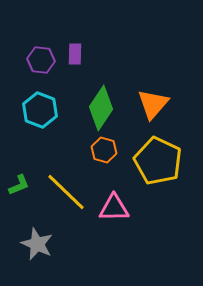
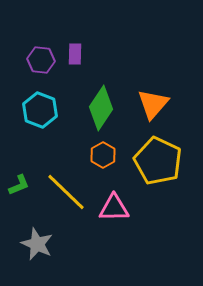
orange hexagon: moved 1 px left, 5 px down; rotated 15 degrees clockwise
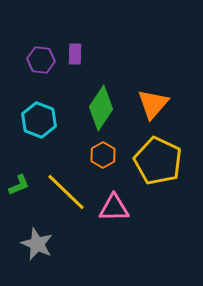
cyan hexagon: moved 1 px left, 10 px down
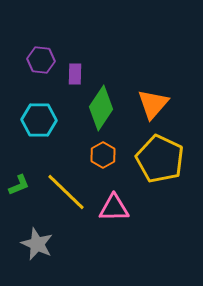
purple rectangle: moved 20 px down
cyan hexagon: rotated 20 degrees counterclockwise
yellow pentagon: moved 2 px right, 2 px up
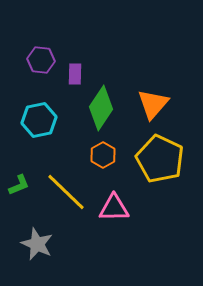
cyan hexagon: rotated 12 degrees counterclockwise
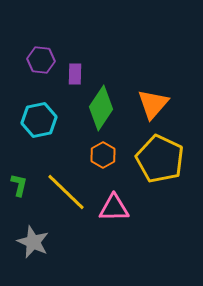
green L-shape: rotated 55 degrees counterclockwise
gray star: moved 4 px left, 2 px up
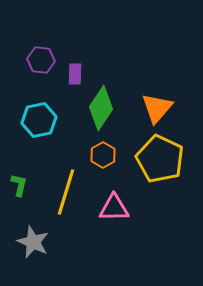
orange triangle: moved 4 px right, 4 px down
yellow line: rotated 63 degrees clockwise
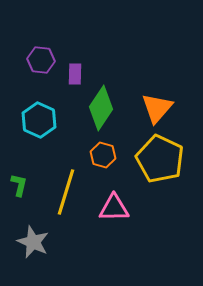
cyan hexagon: rotated 24 degrees counterclockwise
orange hexagon: rotated 15 degrees counterclockwise
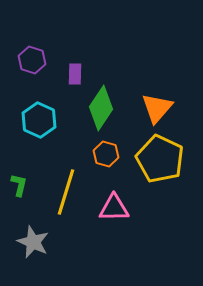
purple hexagon: moved 9 px left; rotated 12 degrees clockwise
orange hexagon: moved 3 px right, 1 px up
